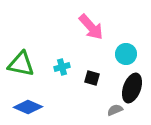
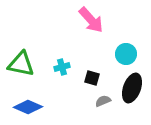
pink arrow: moved 7 px up
gray semicircle: moved 12 px left, 9 px up
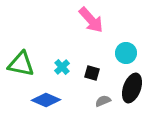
cyan circle: moved 1 px up
cyan cross: rotated 28 degrees counterclockwise
black square: moved 5 px up
blue diamond: moved 18 px right, 7 px up
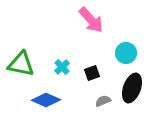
black square: rotated 35 degrees counterclockwise
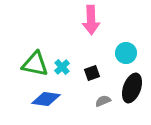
pink arrow: rotated 40 degrees clockwise
green triangle: moved 14 px right
blue diamond: moved 1 px up; rotated 16 degrees counterclockwise
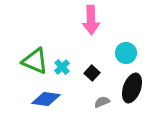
green triangle: moved 3 px up; rotated 12 degrees clockwise
black square: rotated 28 degrees counterclockwise
gray semicircle: moved 1 px left, 1 px down
